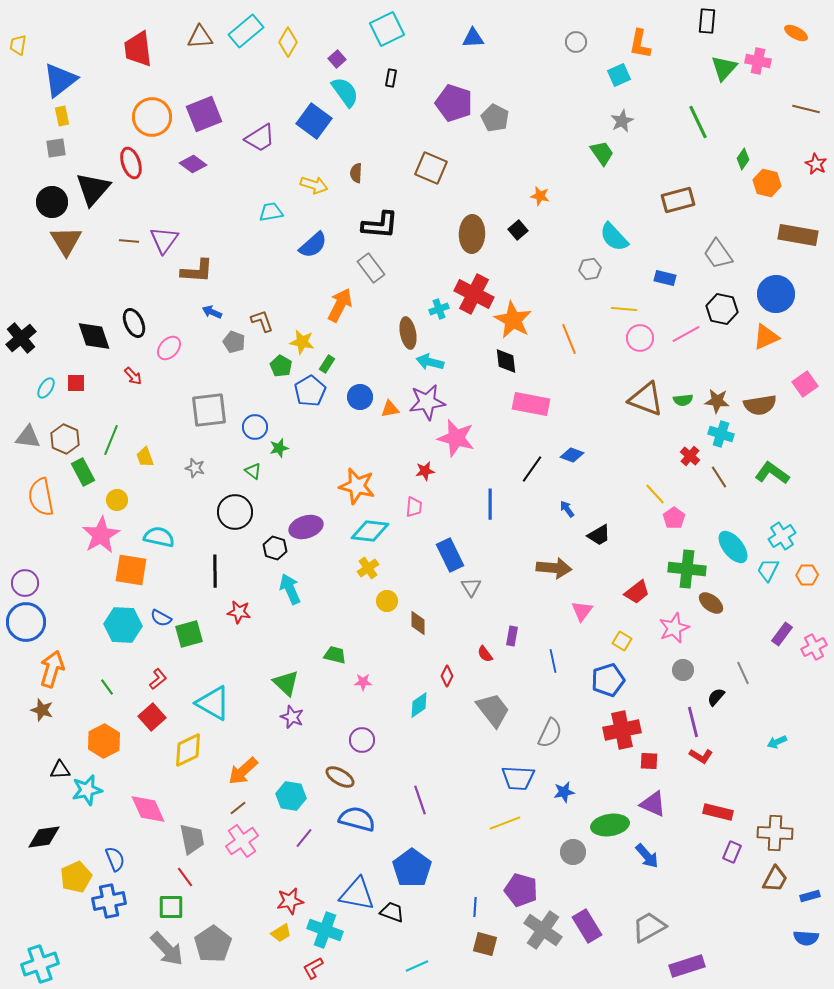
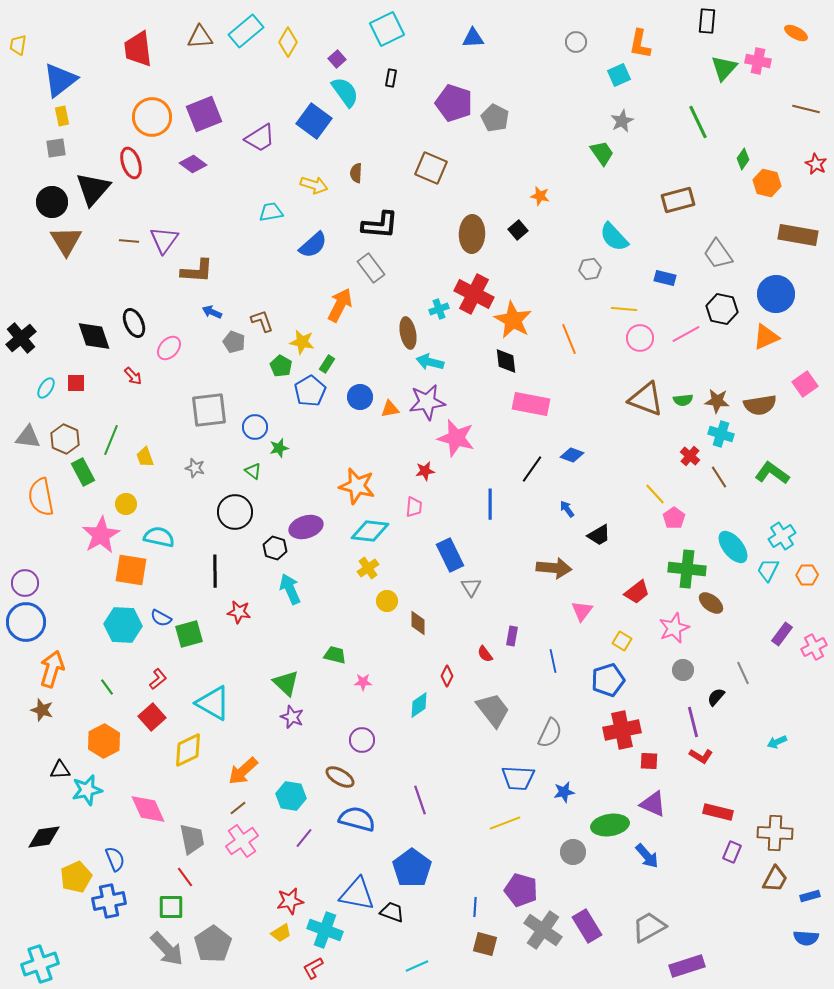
yellow circle at (117, 500): moved 9 px right, 4 px down
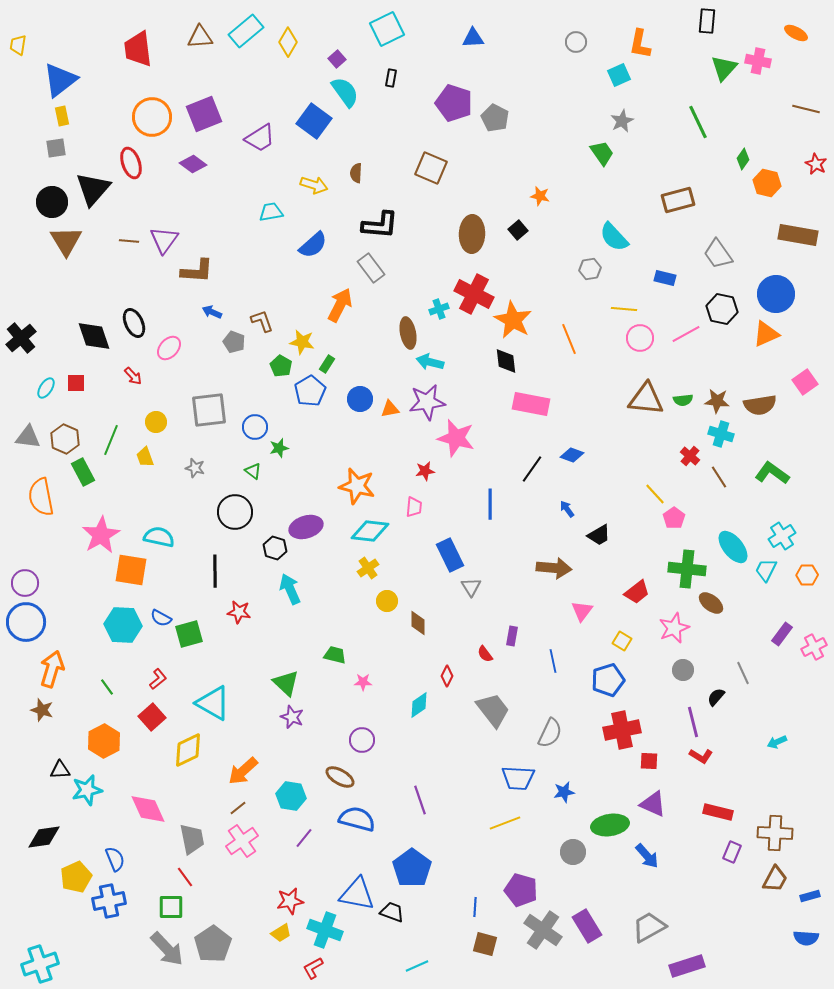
orange triangle at (766, 337): moved 3 px up
pink square at (805, 384): moved 2 px up
blue circle at (360, 397): moved 2 px down
brown triangle at (646, 399): rotated 15 degrees counterclockwise
yellow circle at (126, 504): moved 30 px right, 82 px up
cyan trapezoid at (768, 570): moved 2 px left
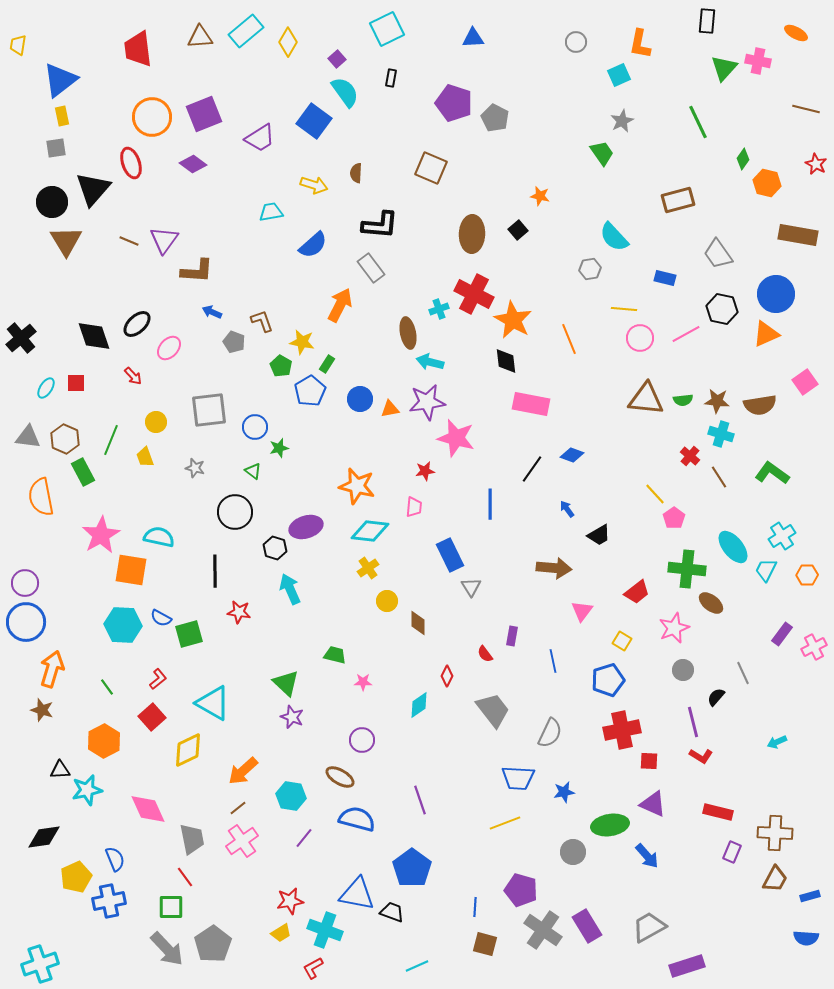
brown line at (129, 241): rotated 18 degrees clockwise
black ellipse at (134, 323): moved 3 px right, 1 px down; rotated 72 degrees clockwise
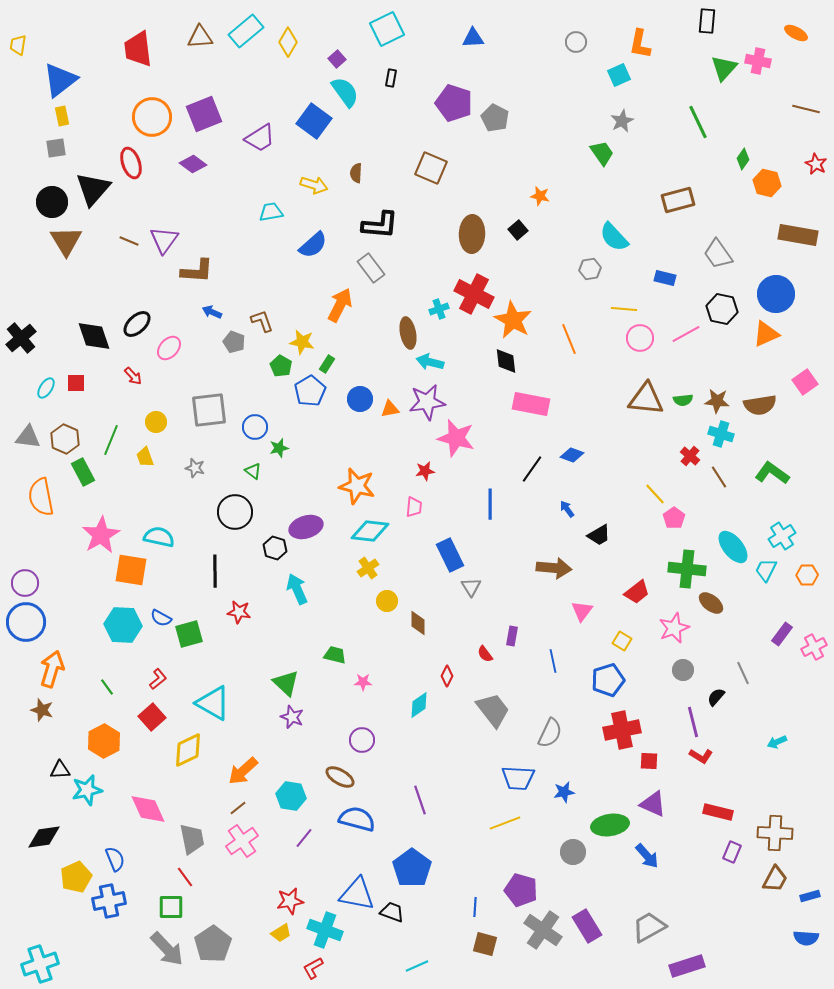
cyan arrow at (290, 589): moved 7 px right
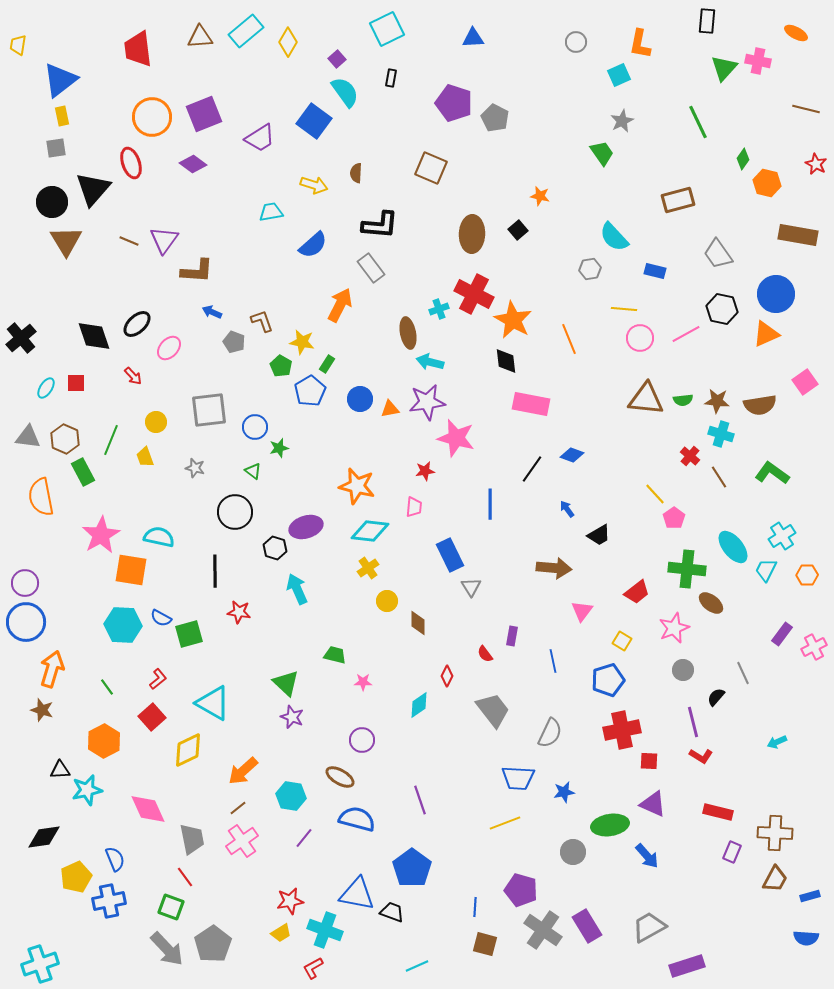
blue rectangle at (665, 278): moved 10 px left, 7 px up
green square at (171, 907): rotated 20 degrees clockwise
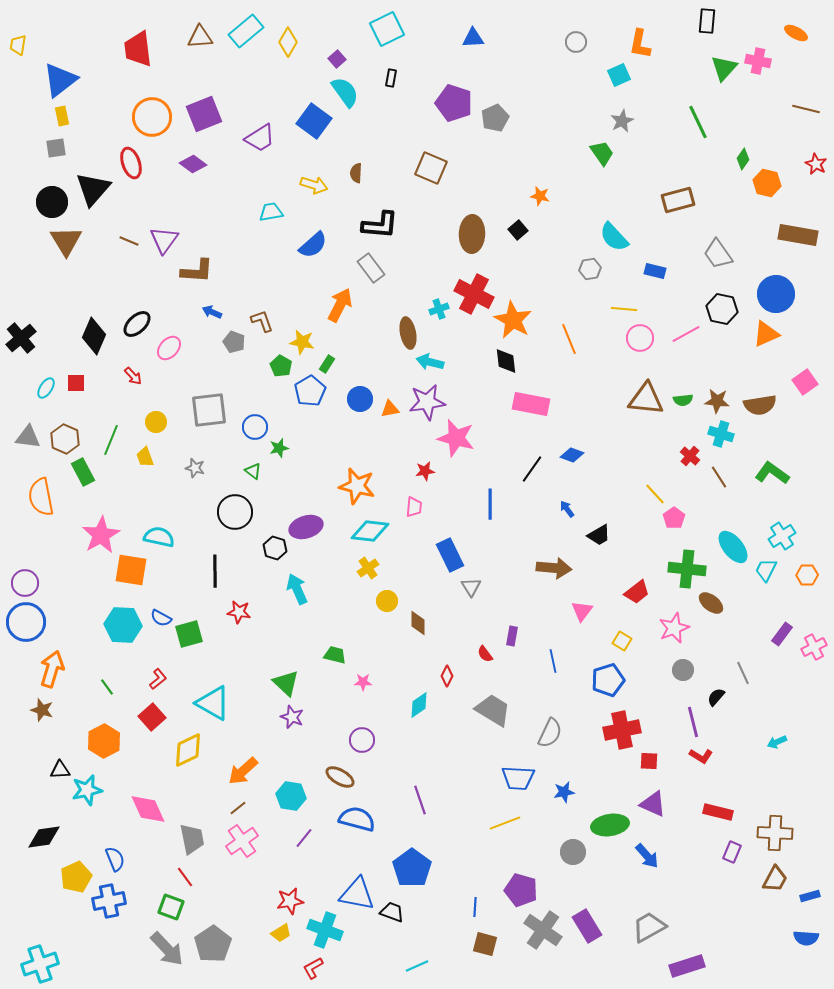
gray pentagon at (495, 118): rotated 20 degrees clockwise
black diamond at (94, 336): rotated 42 degrees clockwise
gray trapezoid at (493, 710): rotated 21 degrees counterclockwise
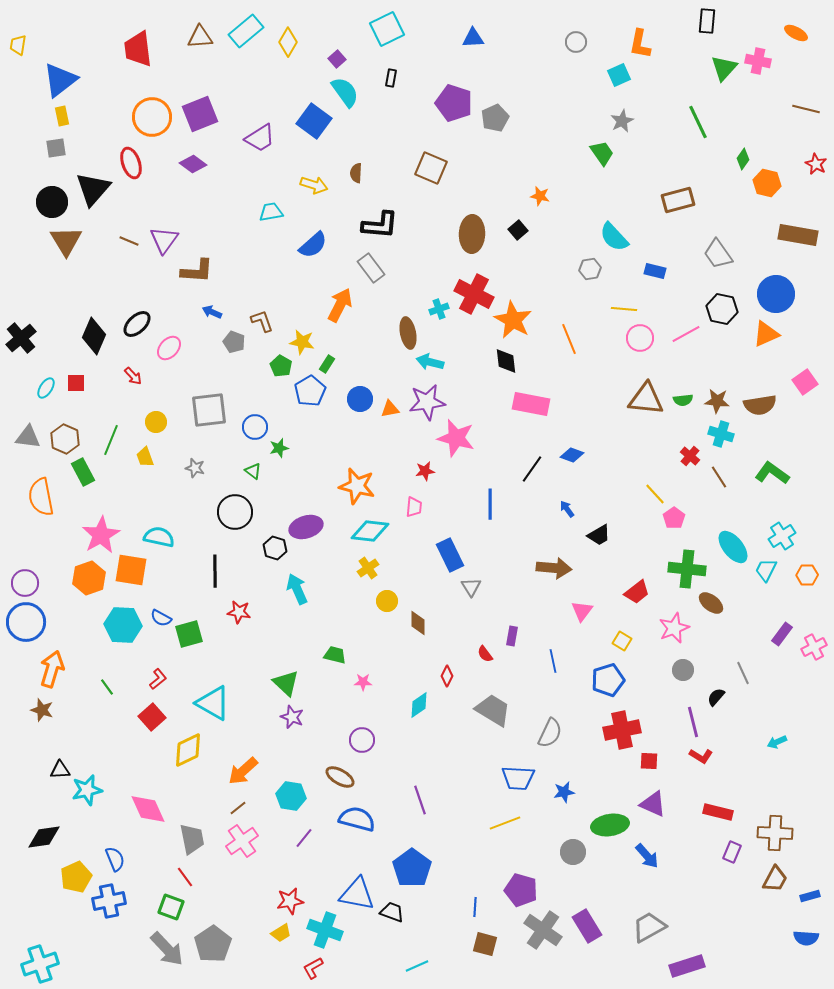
purple square at (204, 114): moved 4 px left
orange hexagon at (104, 741): moved 15 px left, 163 px up; rotated 8 degrees clockwise
